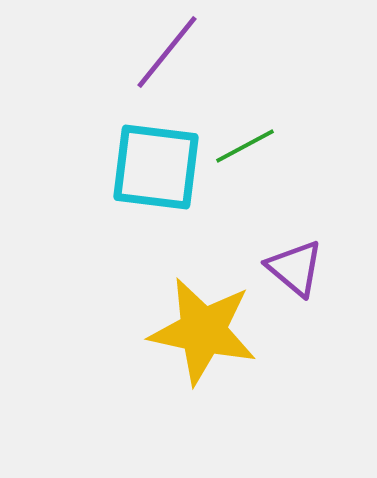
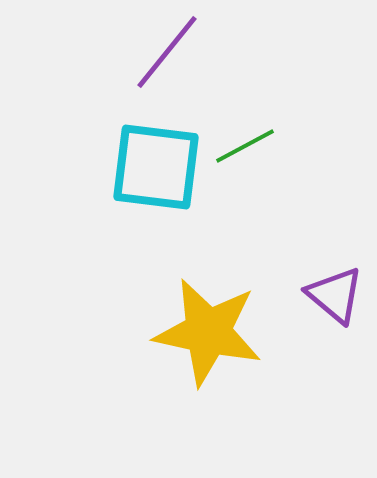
purple triangle: moved 40 px right, 27 px down
yellow star: moved 5 px right, 1 px down
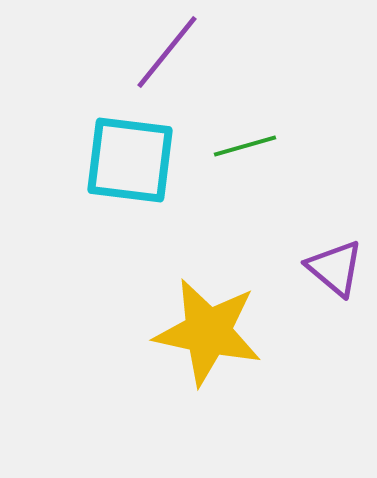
green line: rotated 12 degrees clockwise
cyan square: moved 26 px left, 7 px up
purple triangle: moved 27 px up
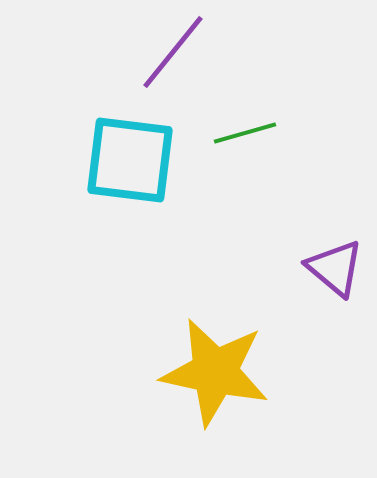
purple line: moved 6 px right
green line: moved 13 px up
yellow star: moved 7 px right, 40 px down
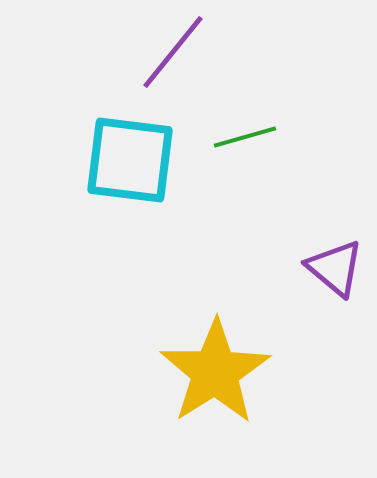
green line: moved 4 px down
yellow star: rotated 28 degrees clockwise
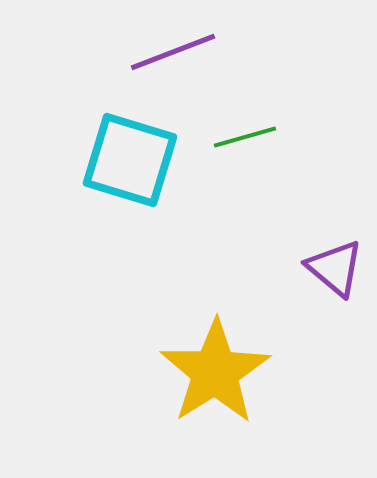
purple line: rotated 30 degrees clockwise
cyan square: rotated 10 degrees clockwise
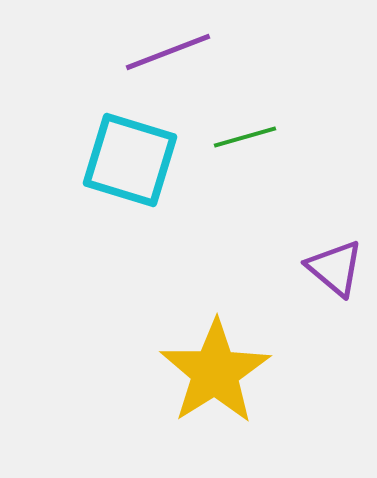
purple line: moved 5 px left
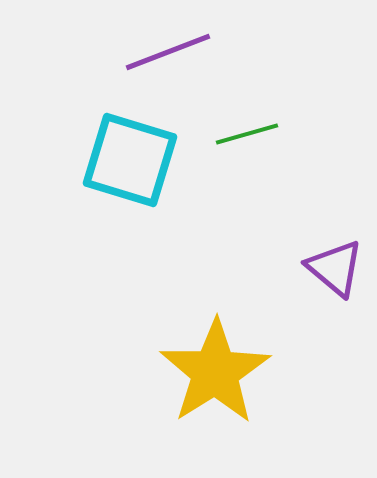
green line: moved 2 px right, 3 px up
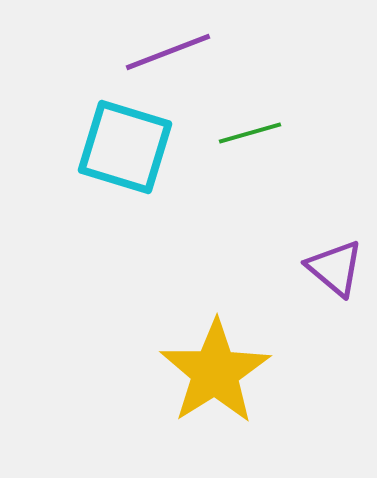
green line: moved 3 px right, 1 px up
cyan square: moved 5 px left, 13 px up
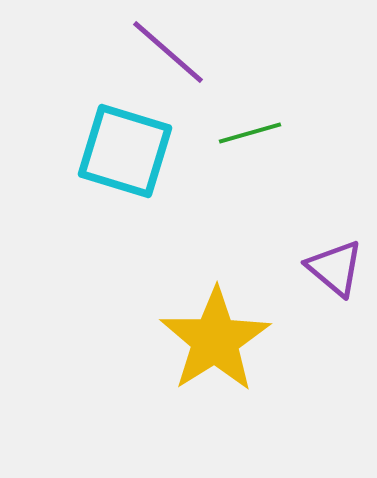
purple line: rotated 62 degrees clockwise
cyan square: moved 4 px down
yellow star: moved 32 px up
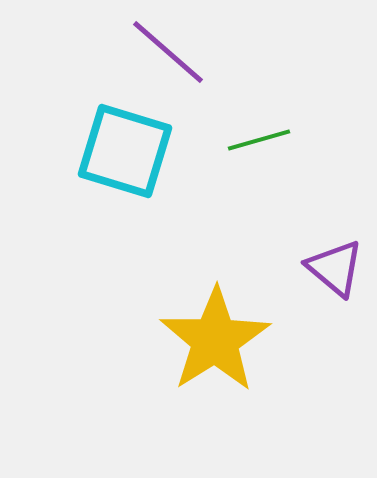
green line: moved 9 px right, 7 px down
